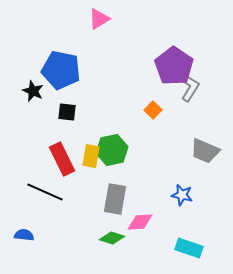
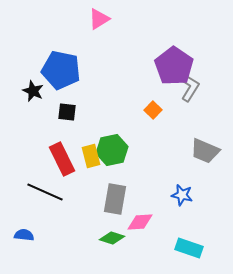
yellow rectangle: rotated 25 degrees counterclockwise
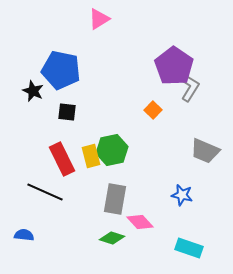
pink diamond: rotated 52 degrees clockwise
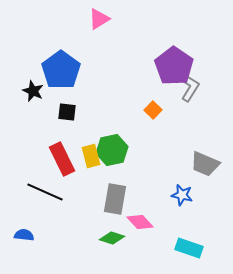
blue pentagon: rotated 24 degrees clockwise
gray trapezoid: moved 13 px down
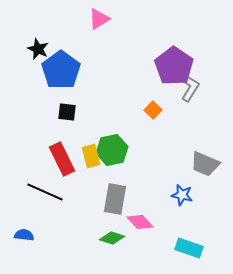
black star: moved 5 px right, 42 px up
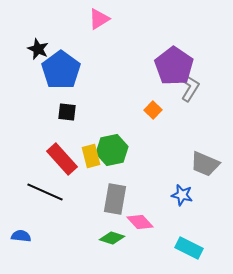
red rectangle: rotated 16 degrees counterclockwise
blue semicircle: moved 3 px left, 1 px down
cyan rectangle: rotated 8 degrees clockwise
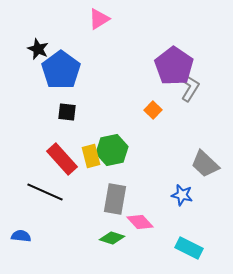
gray trapezoid: rotated 20 degrees clockwise
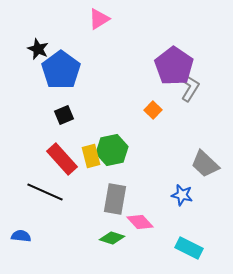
black square: moved 3 px left, 3 px down; rotated 30 degrees counterclockwise
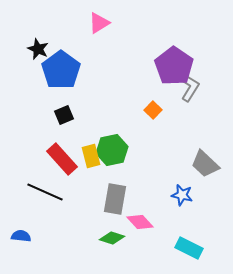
pink triangle: moved 4 px down
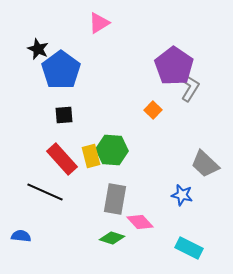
black square: rotated 18 degrees clockwise
green hexagon: rotated 16 degrees clockwise
